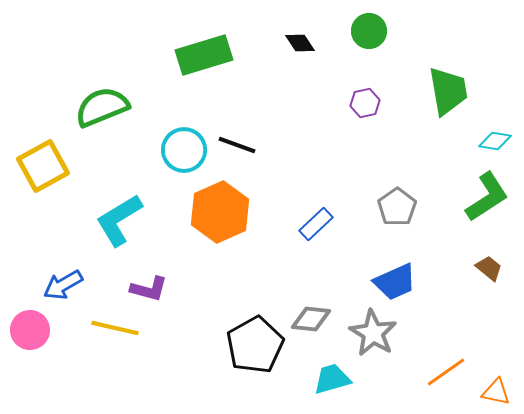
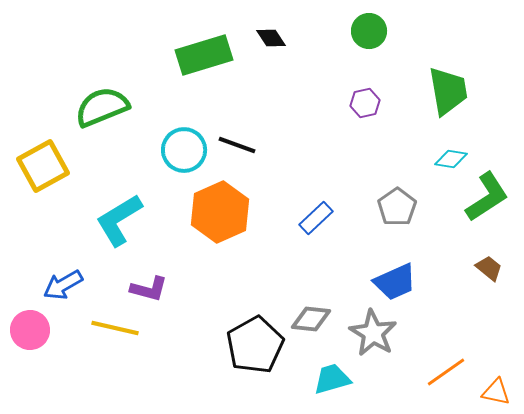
black diamond: moved 29 px left, 5 px up
cyan diamond: moved 44 px left, 18 px down
blue rectangle: moved 6 px up
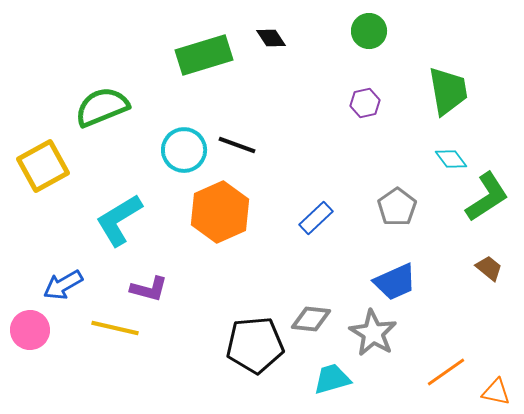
cyan diamond: rotated 44 degrees clockwise
black pentagon: rotated 24 degrees clockwise
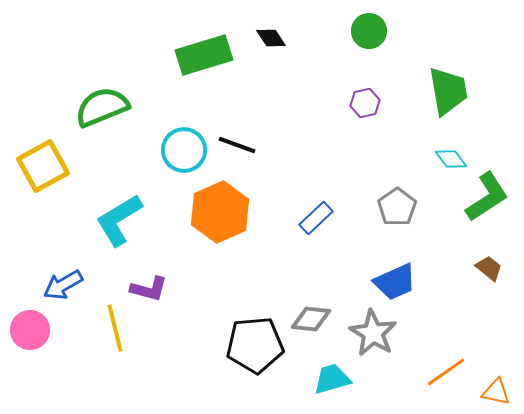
yellow line: rotated 63 degrees clockwise
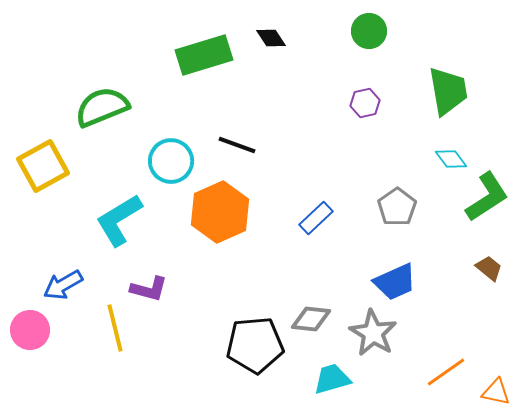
cyan circle: moved 13 px left, 11 px down
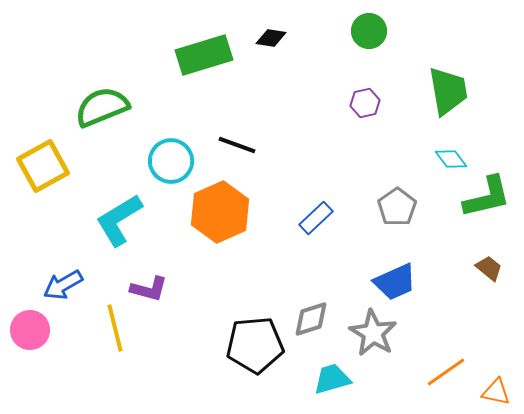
black diamond: rotated 48 degrees counterclockwise
green L-shape: rotated 20 degrees clockwise
gray diamond: rotated 24 degrees counterclockwise
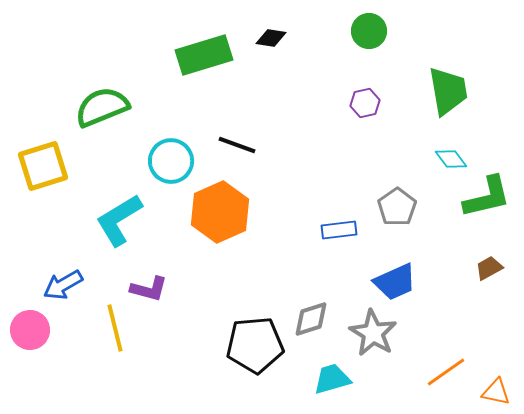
yellow square: rotated 12 degrees clockwise
blue rectangle: moved 23 px right, 12 px down; rotated 36 degrees clockwise
brown trapezoid: rotated 68 degrees counterclockwise
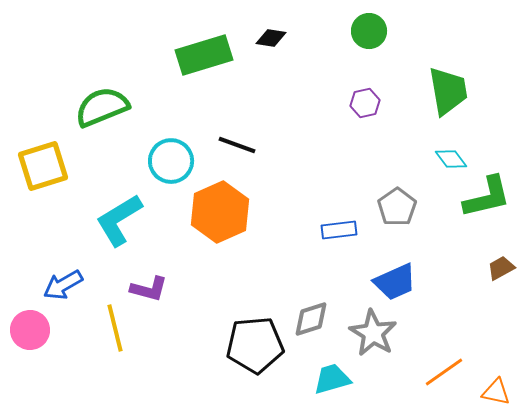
brown trapezoid: moved 12 px right
orange line: moved 2 px left
